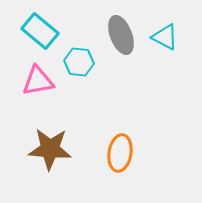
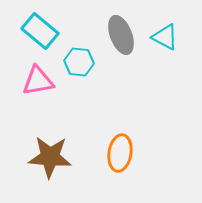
brown star: moved 8 px down
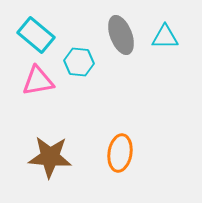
cyan rectangle: moved 4 px left, 4 px down
cyan triangle: rotated 28 degrees counterclockwise
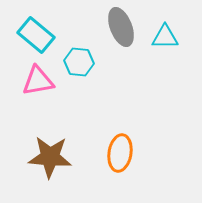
gray ellipse: moved 8 px up
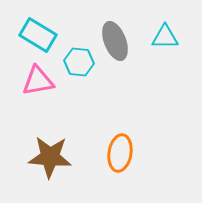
gray ellipse: moved 6 px left, 14 px down
cyan rectangle: moved 2 px right; rotated 9 degrees counterclockwise
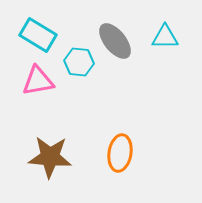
gray ellipse: rotated 18 degrees counterclockwise
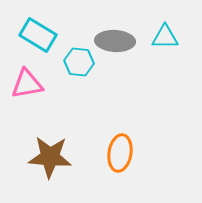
gray ellipse: rotated 48 degrees counterclockwise
pink triangle: moved 11 px left, 3 px down
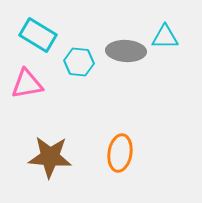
gray ellipse: moved 11 px right, 10 px down
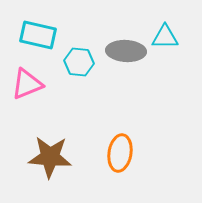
cyan rectangle: rotated 18 degrees counterclockwise
pink triangle: rotated 12 degrees counterclockwise
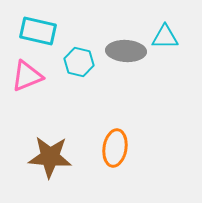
cyan rectangle: moved 4 px up
cyan hexagon: rotated 8 degrees clockwise
pink triangle: moved 8 px up
orange ellipse: moved 5 px left, 5 px up
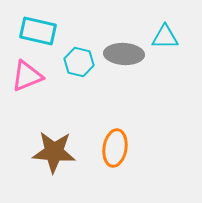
gray ellipse: moved 2 px left, 3 px down
brown star: moved 4 px right, 5 px up
